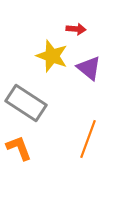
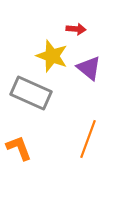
gray rectangle: moved 5 px right, 10 px up; rotated 9 degrees counterclockwise
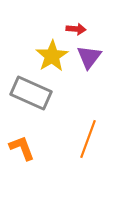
yellow star: rotated 20 degrees clockwise
purple triangle: moved 11 px up; rotated 28 degrees clockwise
orange L-shape: moved 3 px right
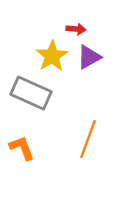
purple triangle: rotated 24 degrees clockwise
